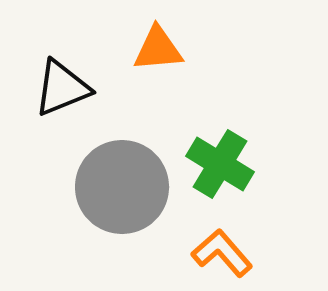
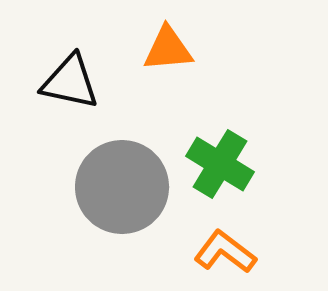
orange triangle: moved 10 px right
black triangle: moved 8 px right, 6 px up; rotated 34 degrees clockwise
orange L-shape: moved 3 px right, 1 px up; rotated 12 degrees counterclockwise
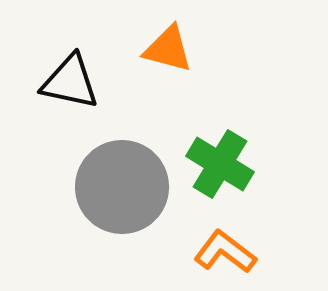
orange triangle: rotated 20 degrees clockwise
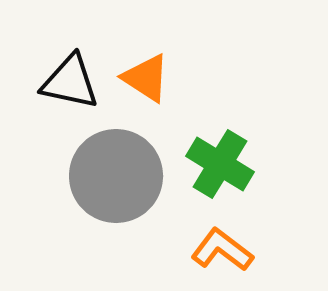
orange triangle: moved 22 px left, 29 px down; rotated 18 degrees clockwise
gray circle: moved 6 px left, 11 px up
orange L-shape: moved 3 px left, 2 px up
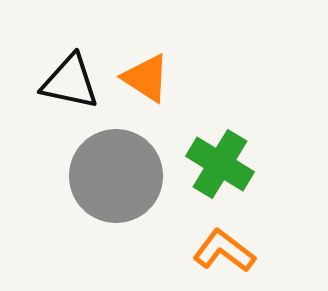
orange L-shape: moved 2 px right, 1 px down
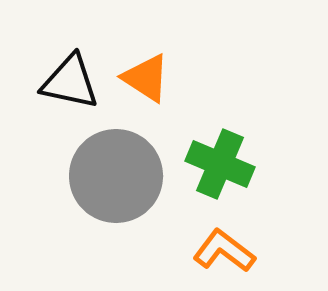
green cross: rotated 8 degrees counterclockwise
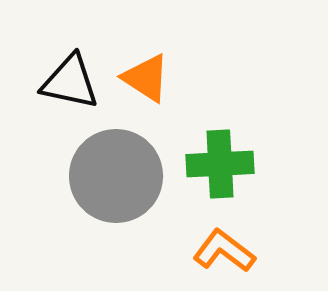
green cross: rotated 26 degrees counterclockwise
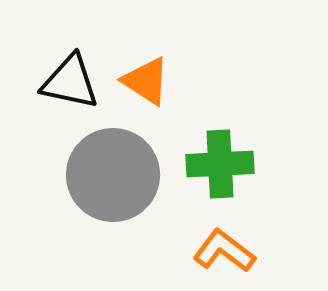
orange triangle: moved 3 px down
gray circle: moved 3 px left, 1 px up
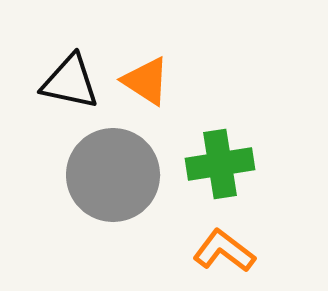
green cross: rotated 6 degrees counterclockwise
